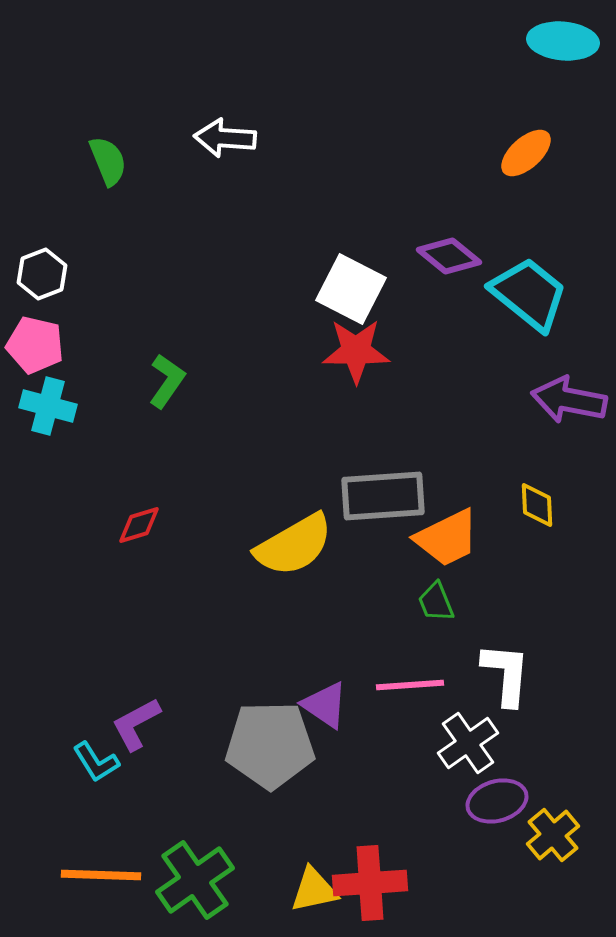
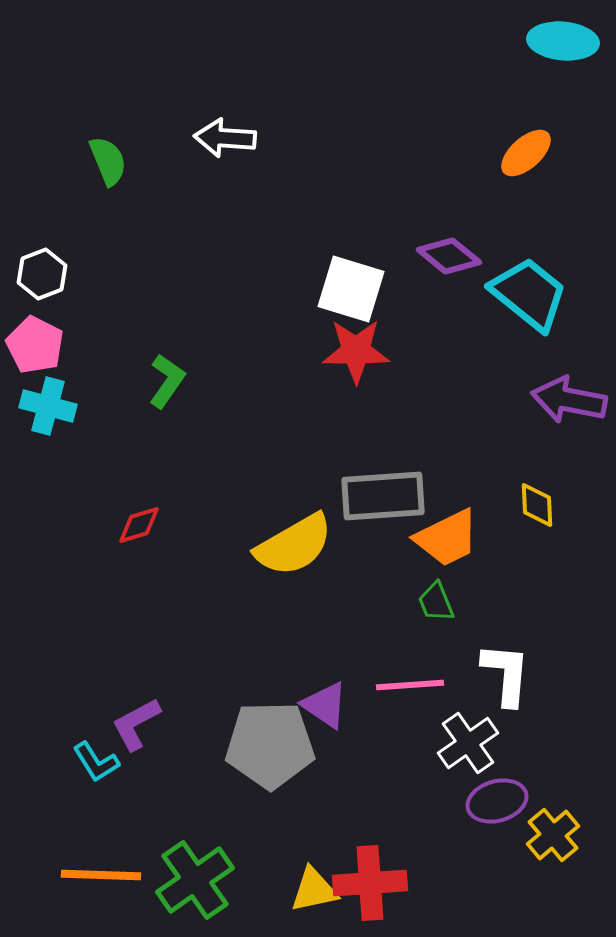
white square: rotated 10 degrees counterclockwise
pink pentagon: rotated 14 degrees clockwise
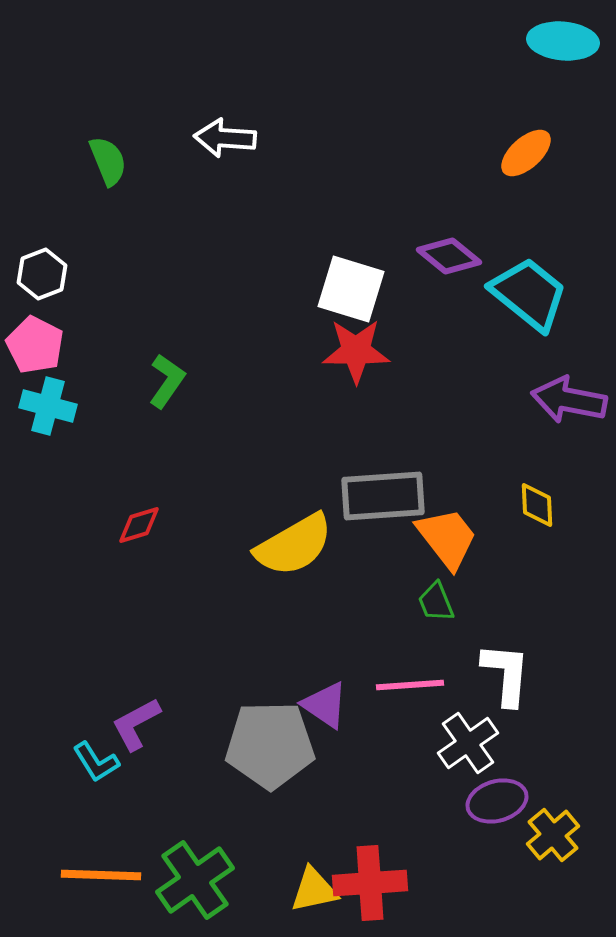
orange trapezoid: rotated 102 degrees counterclockwise
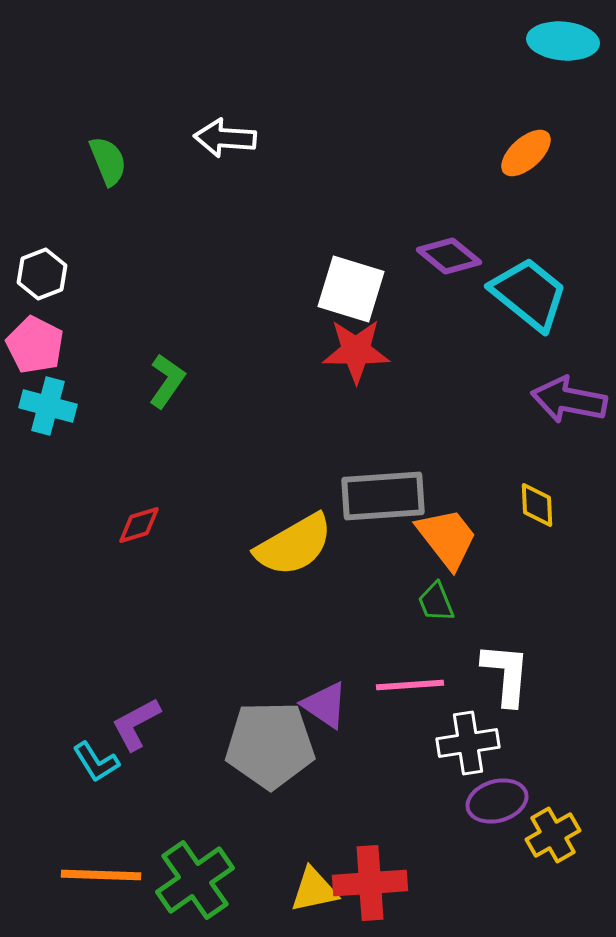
white cross: rotated 26 degrees clockwise
yellow cross: rotated 10 degrees clockwise
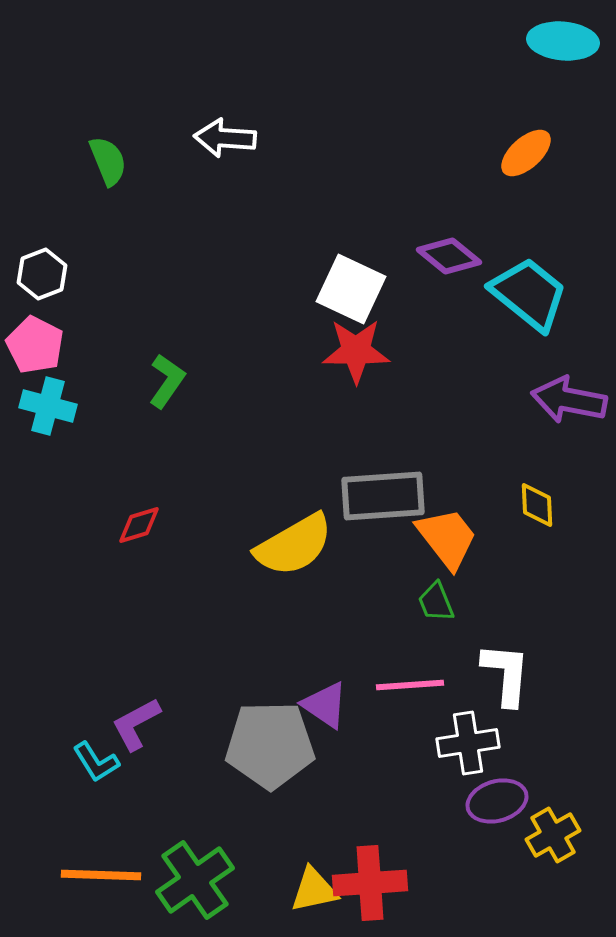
white square: rotated 8 degrees clockwise
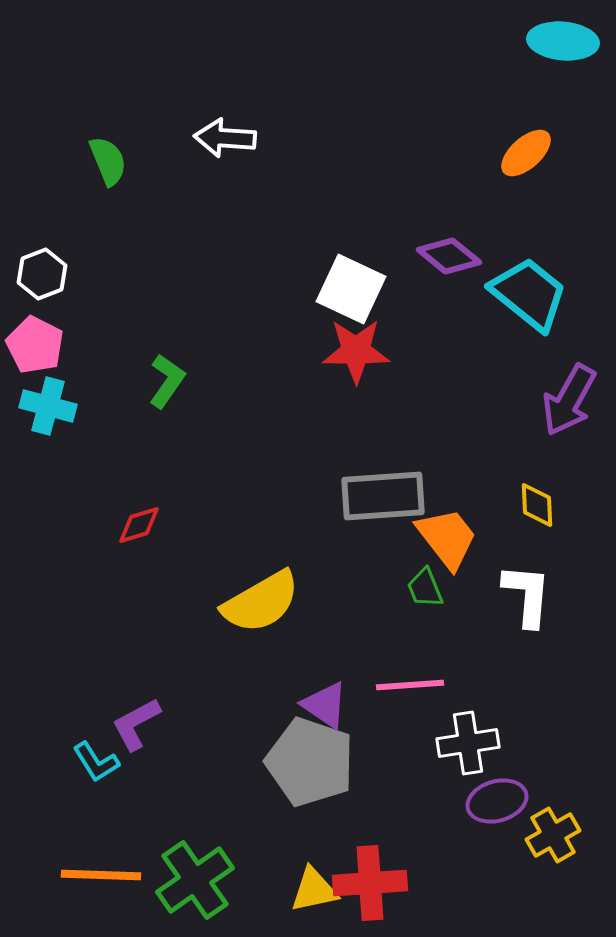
purple arrow: rotated 72 degrees counterclockwise
yellow semicircle: moved 33 px left, 57 px down
green trapezoid: moved 11 px left, 14 px up
white L-shape: moved 21 px right, 79 px up
gray pentagon: moved 40 px right, 17 px down; rotated 20 degrees clockwise
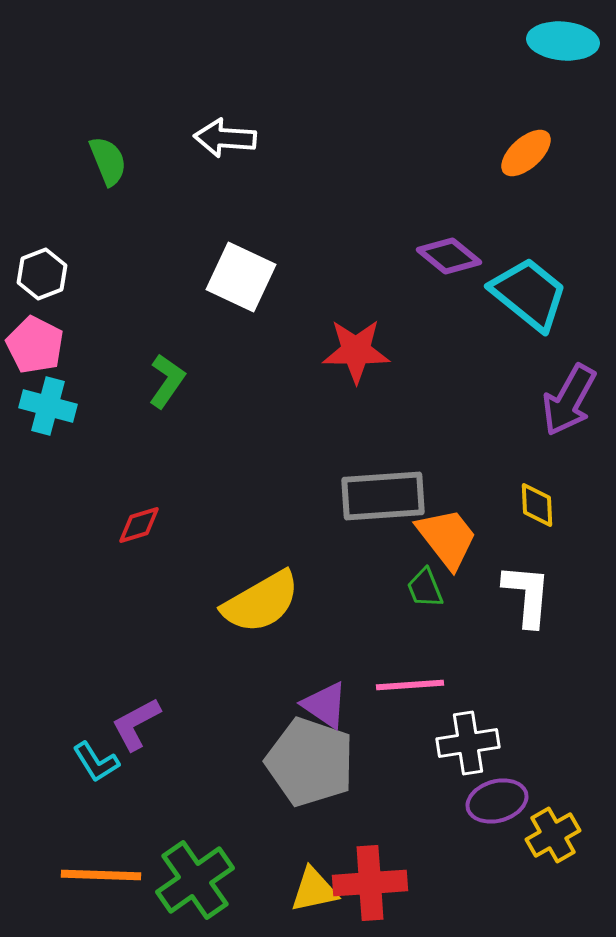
white square: moved 110 px left, 12 px up
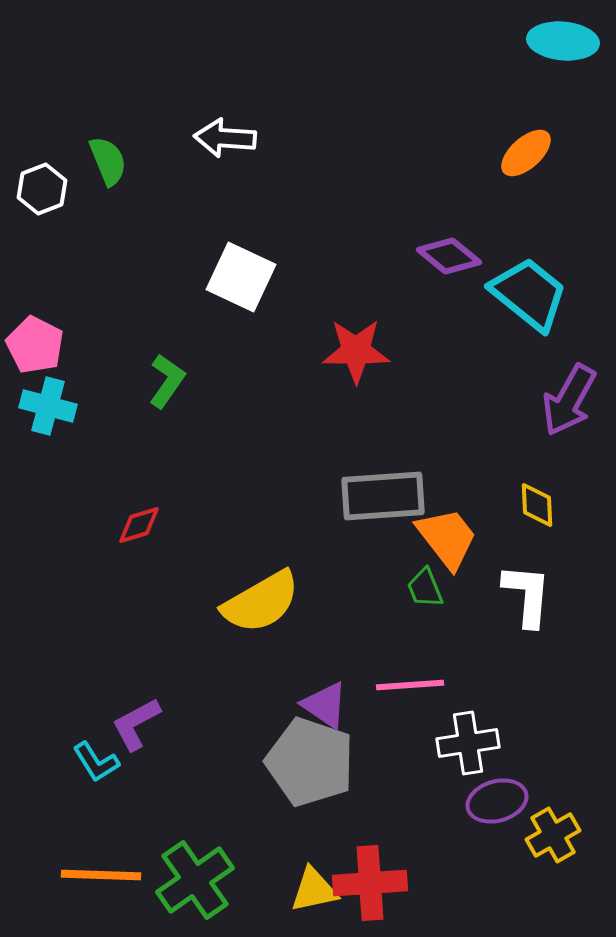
white hexagon: moved 85 px up
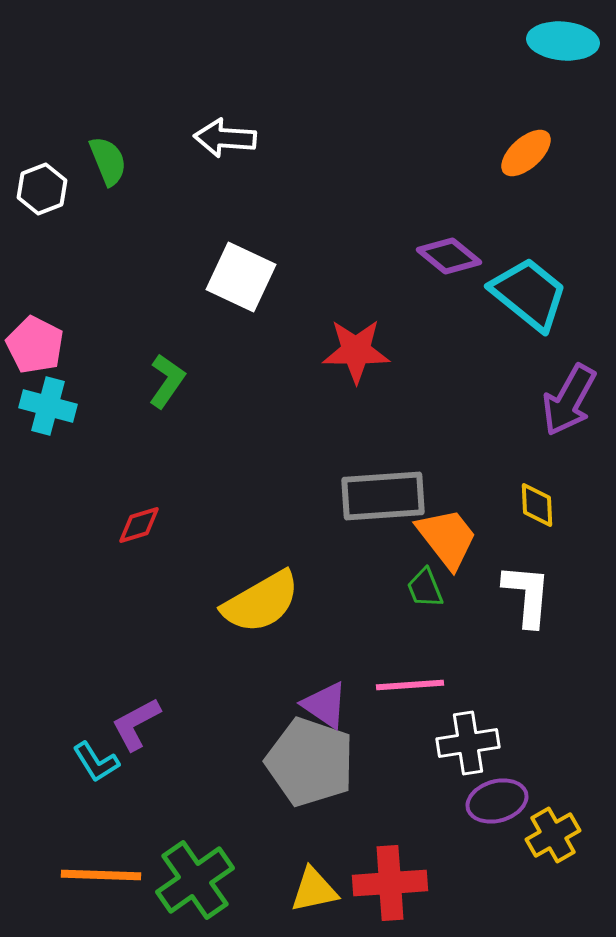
red cross: moved 20 px right
